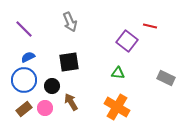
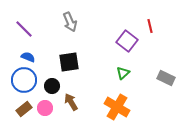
red line: rotated 64 degrees clockwise
blue semicircle: rotated 48 degrees clockwise
green triangle: moved 5 px right; rotated 48 degrees counterclockwise
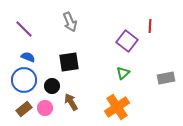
red line: rotated 16 degrees clockwise
gray rectangle: rotated 36 degrees counterclockwise
orange cross: rotated 25 degrees clockwise
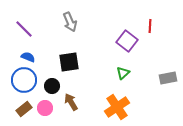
gray rectangle: moved 2 px right
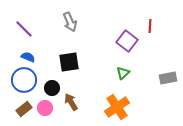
black circle: moved 2 px down
